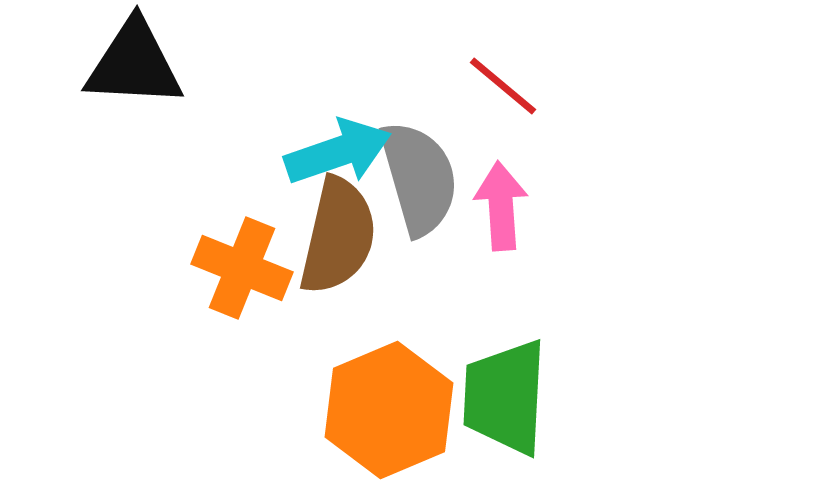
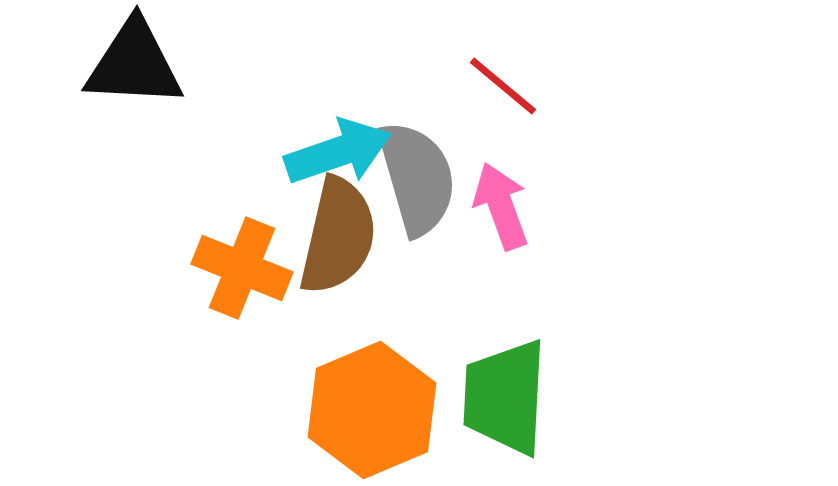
gray semicircle: moved 2 px left
pink arrow: rotated 16 degrees counterclockwise
orange hexagon: moved 17 px left
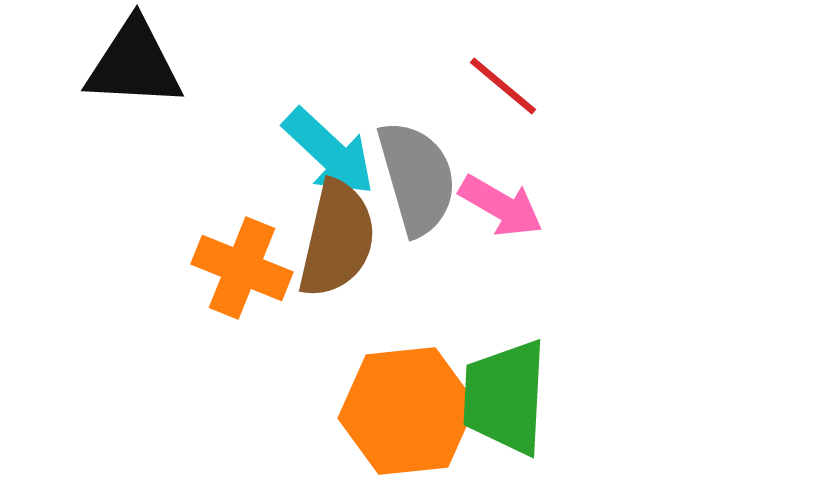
cyan arrow: moved 9 px left; rotated 62 degrees clockwise
pink arrow: rotated 140 degrees clockwise
brown semicircle: moved 1 px left, 3 px down
orange hexagon: moved 35 px right, 1 px down; rotated 17 degrees clockwise
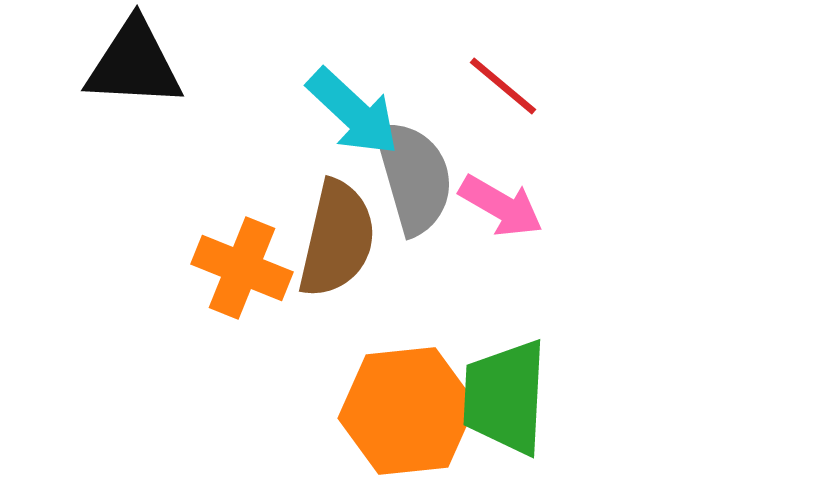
cyan arrow: moved 24 px right, 40 px up
gray semicircle: moved 3 px left, 1 px up
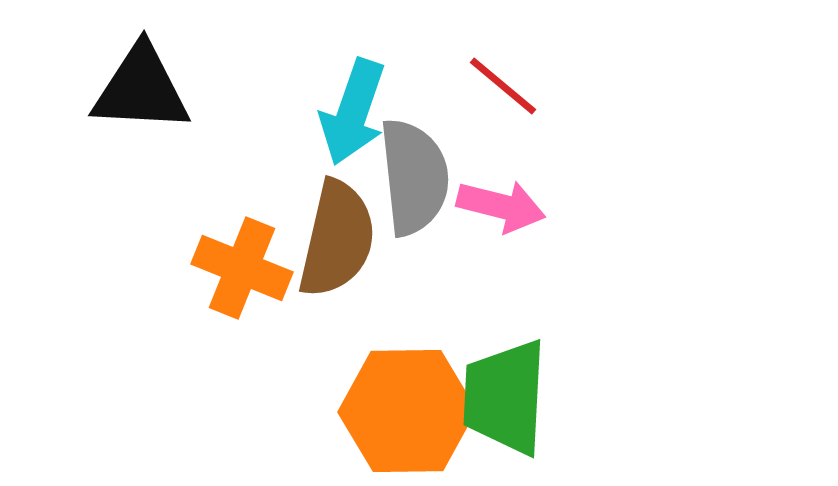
black triangle: moved 7 px right, 25 px down
cyan arrow: rotated 66 degrees clockwise
gray semicircle: rotated 10 degrees clockwise
pink arrow: rotated 16 degrees counterclockwise
orange hexagon: rotated 5 degrees clockwise
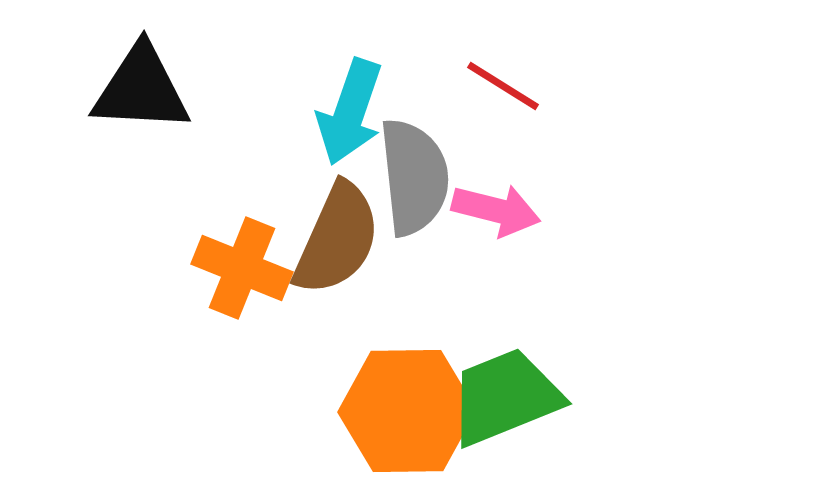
red line: rotated 8 degrees counterclockwise
cyan arrow: moved 3 px left
pink arrow: moved 5 px left, 4 px down
brown semicircle: rotated 11 degrees clockwise
green trapezoid: rotated 65 degrees clockwise
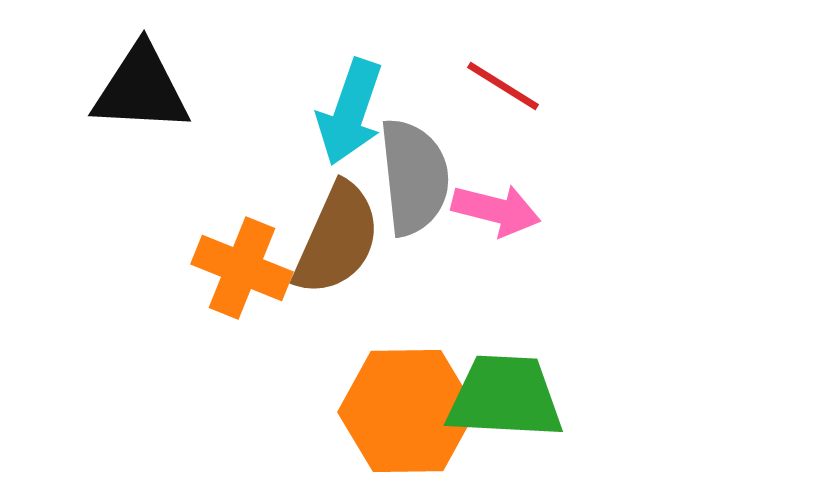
green trapezoid: rotated 25 degrees clockwise
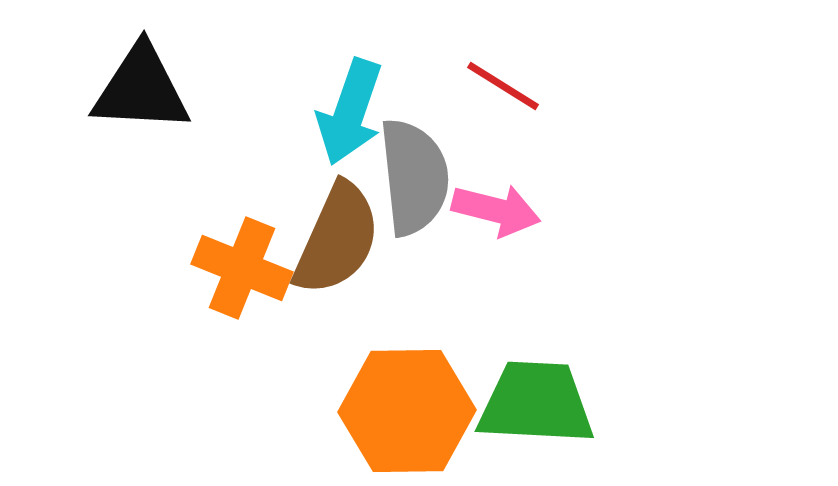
green trapezoid: moved 31 px right, 6 px down
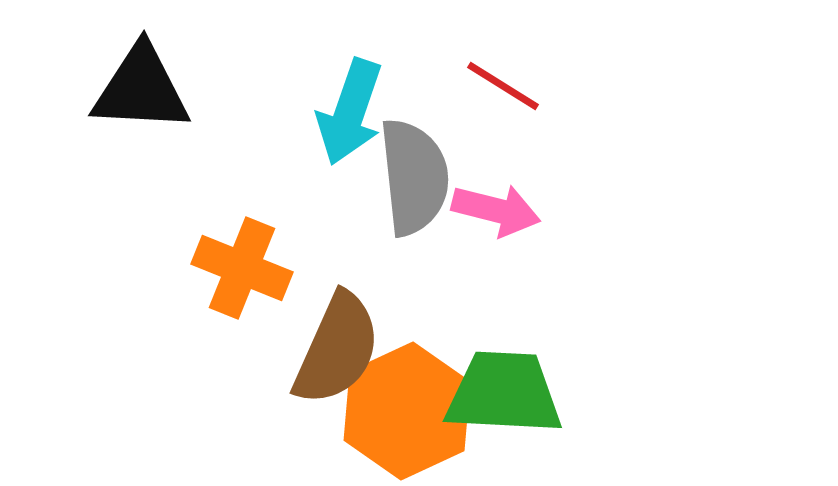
brown semicircle: moved 110 px down
green trapezoid: moved 32 px left, 10 px up
orange hexagon: rotated 24 degrees counterclockwise
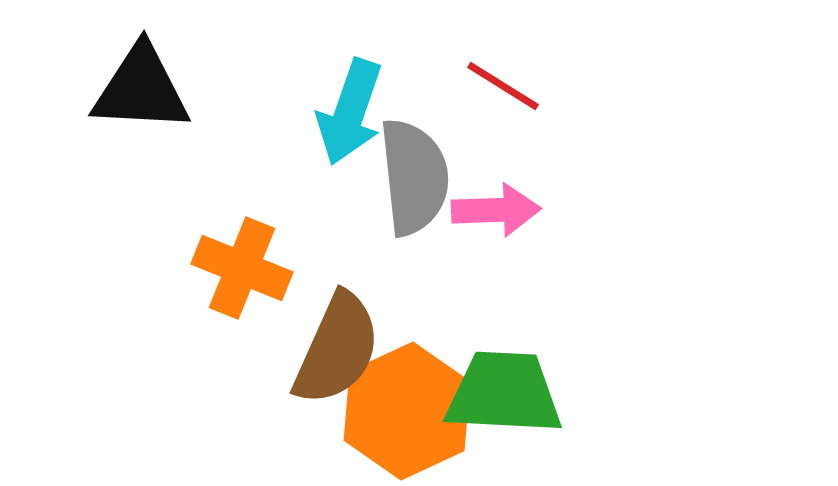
pink arrow: rotated 16 degrees counterclockwise
